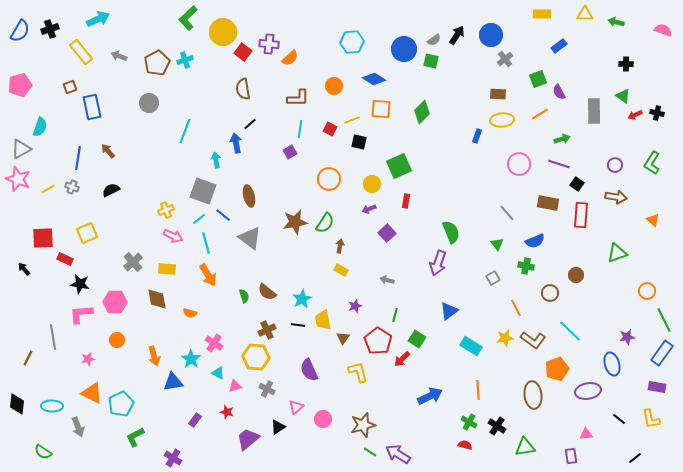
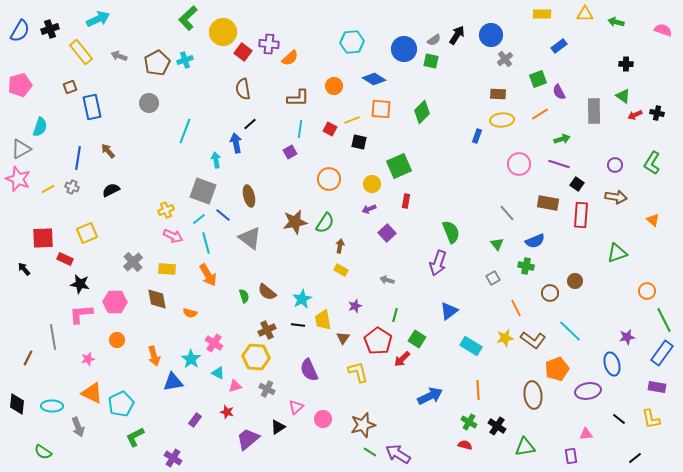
brown circle at (576, 275): moved 1 px left, 6 px down
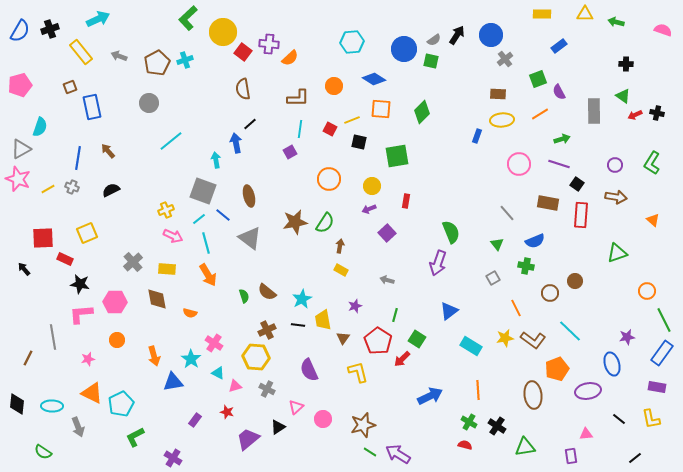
cyan line at (185, 131): moved 14 px left, 10 px down; rotated 30 degrees clockwise
green square at (399, 166): moved 2 px left, 10 px up; rotated 15 degrees clockwise
yellow circle at (372, 184): moved 2 px down
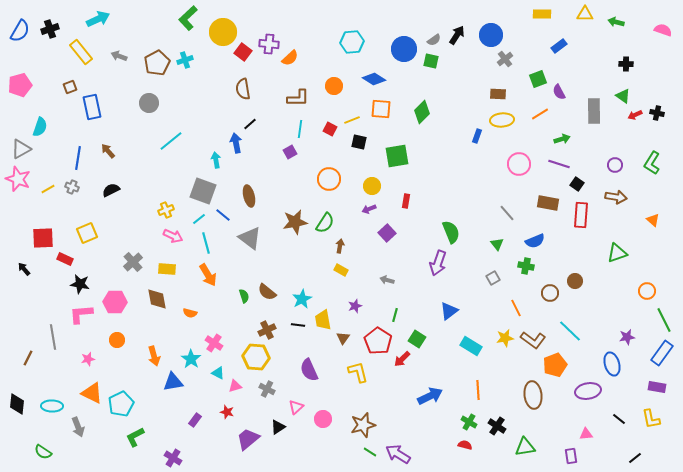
orange pentagon at (557, 369): moved 2 px left, 4 px up
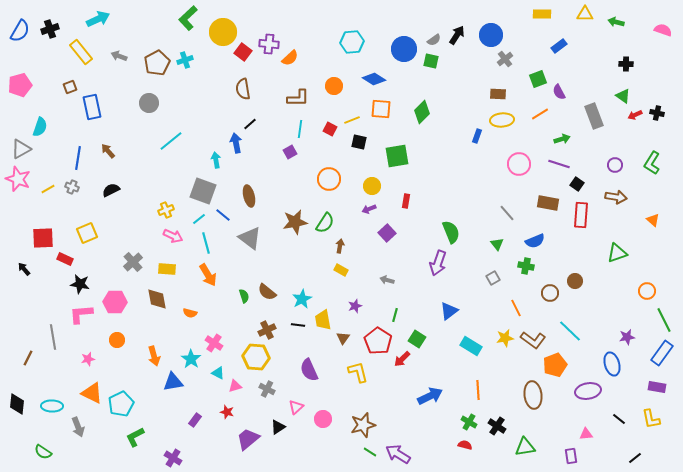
gray rectangle at (594, 111): moved 5 px down; rotated 20 degrees counterclockwise
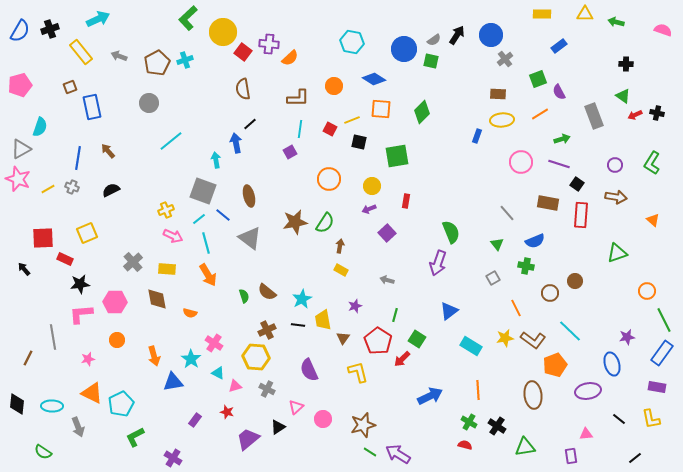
cyan hexagon at (352, 42): rotated 15 degrees clockwise
pink circle at (519, 164): moved 2 px right, 2 px up
black star at (80, 284): rotated 18 degrees counterclockwise
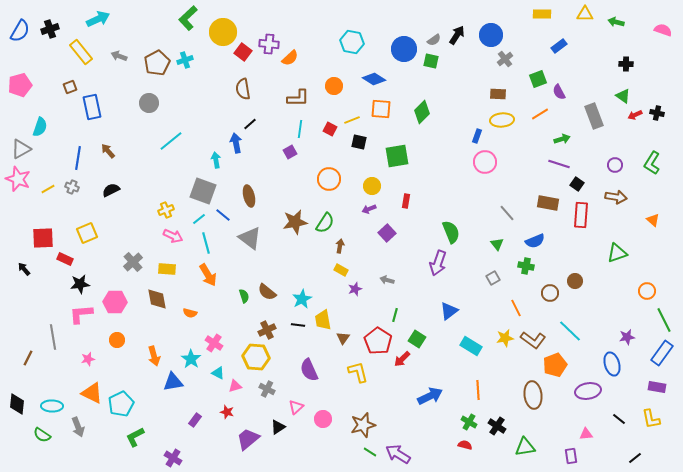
pink circle at (521, 162): moved 36 px left
purple star at (355, 306): moved 17 px up
green semicircle at (43, 452): moved 1 px left, 17 px up
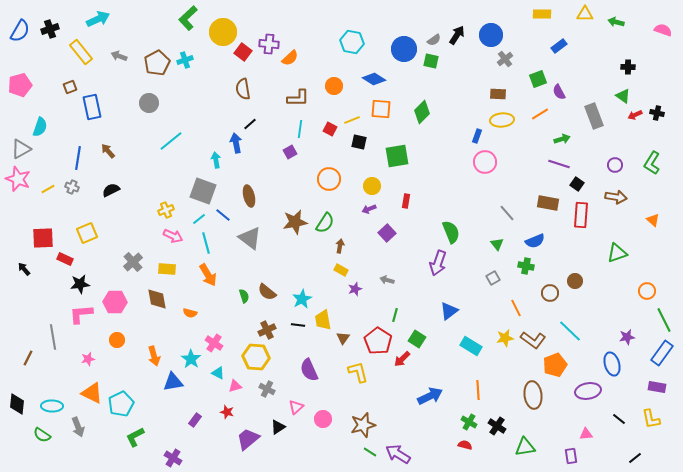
black cross at (626, 64): moved 2 px right, 3 px down
